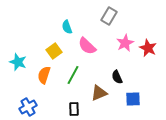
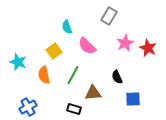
orange semicircle: rotated 30 degrees counterclockwise
brown triangle: moved 6 px left; rotated 18 degrees clockwise
black rectangle: rotated 72 degrees counterclockwise
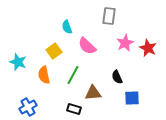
gray rectangle: rotated 24 degrees counterclockwise
blue square: moved 1 px left, 1 px up
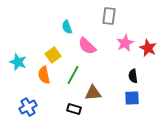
yellow square: moved 1 px left, 4 px down
black semicircle: moved 16 px right, 1 px up; rotated 16 degrees clockwise
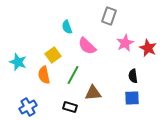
gray rectangle: rotated 12 degrees clockwise
black rectangle: moved 4 px left, 2 px up
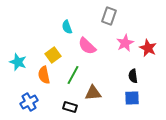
blue cross: moved 1 px right, 5 px up
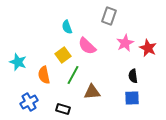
yellow square: moved 10 px right
brown triangle: moved 1 px left, 1 px up
black rectangle: moved 7 px left, 2 px down
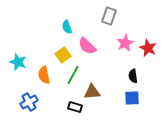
black rectangle: moved 12 px right, 2 px up
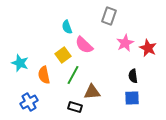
pink semicircle: moved 3 px left, 1 px up
cyan star: moved 2 px right, 1 px down
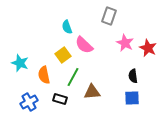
pink star: rotated 18 degrees counterclockwise
green line: moved 2 px down
black rectangle: moved 15 px left, 8 px up
